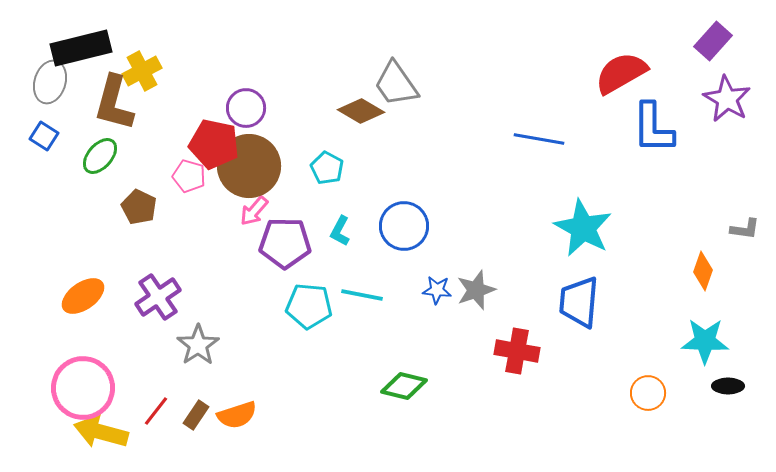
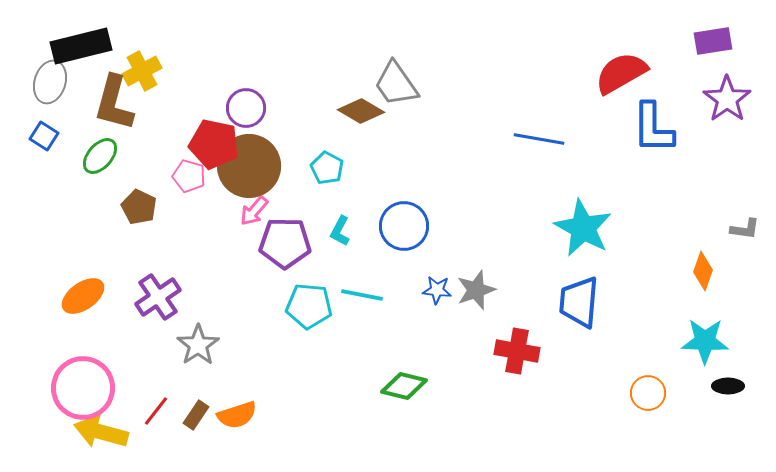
purple rectangle at (713, 41): rotated 39 degrees clockwise
black rectangle at (81, 48): moved 2 px up
purple star at (727, 99): rotated 6 degrees clockwise
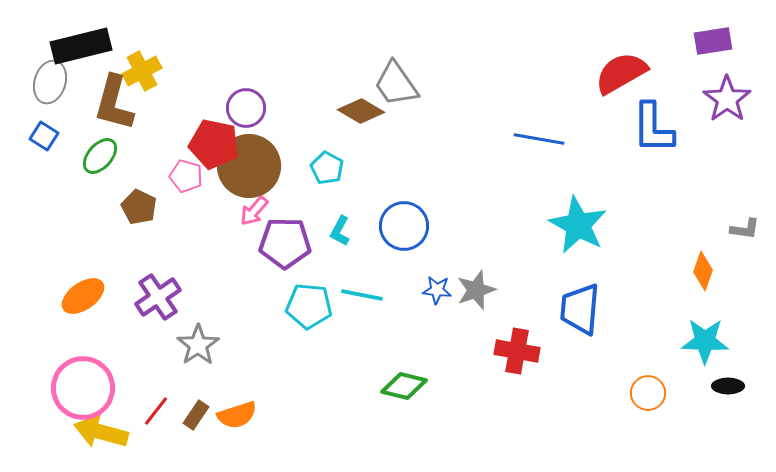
pink pentagon at (189, 176): moved 3 px left
cyan star at (583, 228): moved 5 px left, 3 px up
blue trapezoid at (579, 302): moved 1 px right, 7 px down
